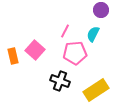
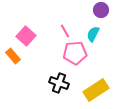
pink line: rotated 56 degrees counterclockwise
pink square: moved 9 px left, 14 px up
orange rectangle: rotated 28 degrees counterclockwise
black cross: moved 1 px left, 2 px down
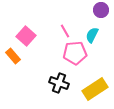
cyan semicircle: moved 1 px left, 1 px down
yellow rectangle: moved 1 px left, 1 px up
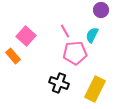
yellow rectangle: rotated 30 degrees counterclockwise
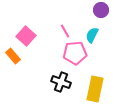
black cross: moved 2 px right, 1 px up
yellow rectangle: rotated 15 degrees counterclockwise
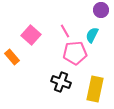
pink square: moved 5 px right, 1 px up
orange rectangle: moved 1 px left, 1 px down
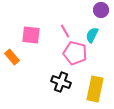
pink square: rotated 36 degrees counterclockwise
pink pentagon: rotated 20 degrees clockwise
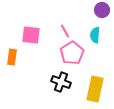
purple circle: moved 1 px right
cyan semicircle: moved 3 px right; rotated 21 degrees counterclockwise
pink pentagon: moved 3 px left; rotated 25 degrees clockwise
orange rectangle: rotated 49 degrees clockwise
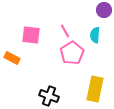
purple circle: moved 2 px right
orange rectangle: moved 1 px down; rotated 70 degrees counterclockwise
black cross: moved 12 px left, 14 px down
